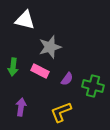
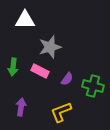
white triangle: rotated 15 degrees counterclockwise
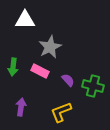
gray star: rotated 10 degrees counterclockwise
purple semicircle: moved 1 px right, 1 px down; rotated 80 degrees counterclockwise
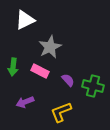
white triangle: rotated 25 degrees counterclockwise
purple arrow: moved 4 px right, 5 px up; rotated 120 degrees counterclockwise
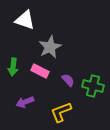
white triangle: rotated 45 degrees clockwise
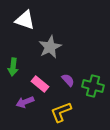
pink rectangle: moved 13 px down; rotated 12 degrees clockwise
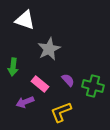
gray star: moved 1 px left, 2 px down
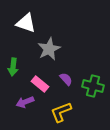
white triangle: moved 1 px right, 3 px down
purple semicircle: moved 2 px left, 1 px up
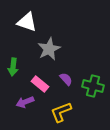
white triangle: moved 1 px right, 1 px up
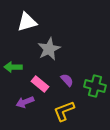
white triangle: rotated 35 degrees counterclockwise
green arrow: rotated 84 degrees clockwise
purple semicircle: moved 1 px right, 1 px down
green cross: moved 2 px right
yellow L-shape: moved 3 px right, 1 px up
